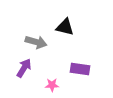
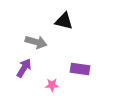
black triangle: moved 1 px left, 6 px up
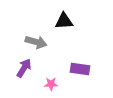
black triangle: rotated 18 degrees counterclockwise
pink star: moved 1 px left, 1 px up
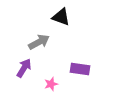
black triangle: moved 3 px left, 4 px up; rotated 24 degrees clockwise
gray arrow: moved 3 px right; rotated 45 degrees counterclockwise
pink star: rotated 16 degrees counterclockwise
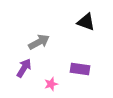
black triangle: moved 25 px right, 5 px down
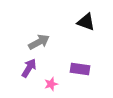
purple arrow: moved 5 px right
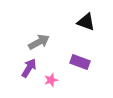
purple rectangle: moved 7 px up; rotated 12 degrees clockwise
pink star: moved 4 px up
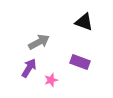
black triangle: moved 2 px left
